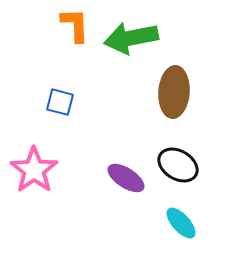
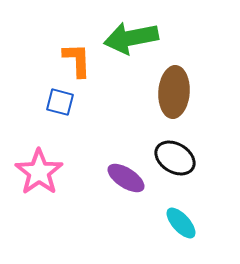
orange L-shape: moved 2 px right, 35 px down
black ellipse: moved 3 px left, 7 px up
pink star: moved 5 px right, 2 px down
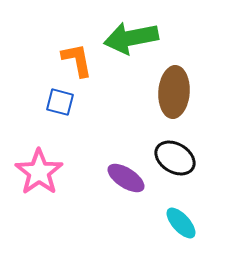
orange L-shape: rotated 9 degrees counterclockwise
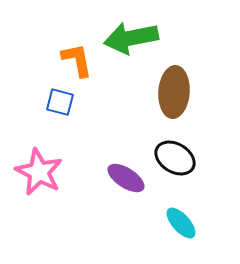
pink star: rotated 9 degrees counterclockwise
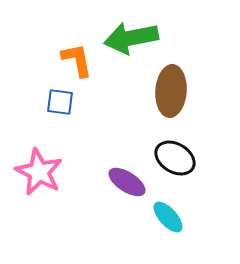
brown ellipse: moved 3 px left, 1 px up
blue square: rotated 8 degrees counterclockwise
purple ellipse: moved 1 px right, 4 px down
cyan ellipse: moved 13 px left, 6 px up
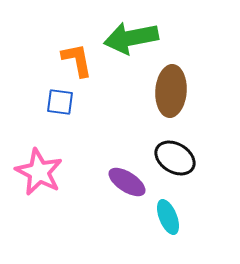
cyan ellipse: rotated 20 degrees clockwise
